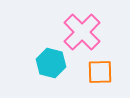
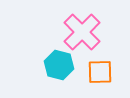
cyan hexagon: moved 8 px right, 2 px down
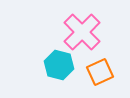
orange square: rotated 24 degrees counterclockwise
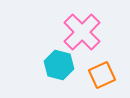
orange square: moved 2 px right, 3 px down
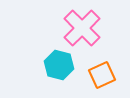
pink cross: moved 4 px up
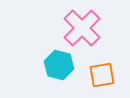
orange square: rotated 16 degrees clockwise
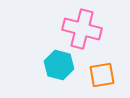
pink cross: moved 1 px down; rotated 30 degrees counterclockwise
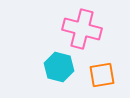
cyan hexagon: moved 2 px down
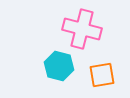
cyan hexagon: moved 1 px up
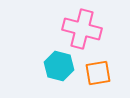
orange square: moved 4 px left, 2 px up
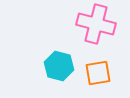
pink cross: moved 14 px right, 5 px up
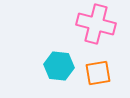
cyan hexagon: rotated 8 degrees counterclockwise
